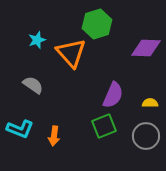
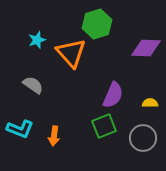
gray circle: moved 3 px left, 2 px down
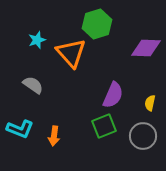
yellow semicircle: rotated 77 degrees counterclockwise
gray circle: moved 2 px up
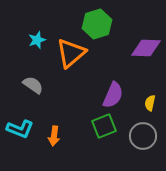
orange triangle: rotated 32 degrees clockwise
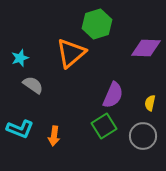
cyan star: moved 17 px left, 18 px down
green square: rotated 10 degrees counterclockwise
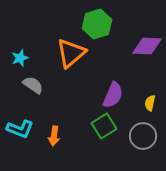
purple diamond: moved 1 px right, 2 px up
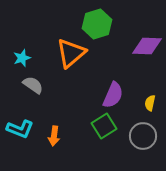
cyan star: moved 2 px right
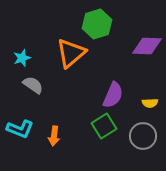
yellow semicircle: rotated 105 degrees counterclockwise
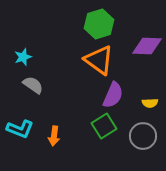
green hexagon: moved 2 px right
orange triangle: moved 28 px right, 7 px down; rotated 44 degrees counterclockwise
cyan star: moved 1 px right, 1 px up
